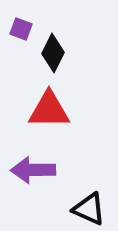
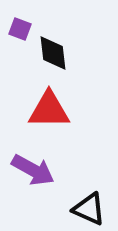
purple square: moved 1 px left
black diamond: rotated 33 degrees counterclockwise
purple arrow: rotated 150 degrees counterclockwise
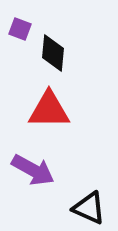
black diamond: rotated 12 degrees clockwise
black triangle: moved 1 px up
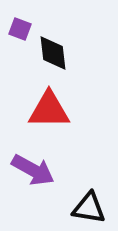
black diamond: rotated 12 degrees counterclockwise
black triangle: rotated 15 degrees counterclockwise
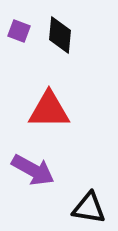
purple square: moved 1 px left, 2 px down
black diamond: moved 7 px right, 18 px up; rotated 12 degrees clockwise
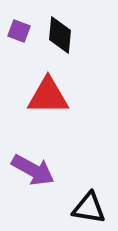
red triangle: moved 1 px left, 14 px up
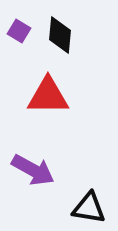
purple square: rotated 10 degrees clockwise
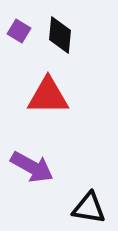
purple arrow: moved 1 px left, 3 px up
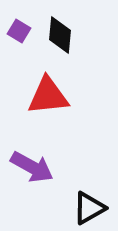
red triangle: rotated 6 degrees counterclockwise
black triangle: rotated 39 degrees counterclockwise
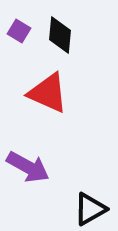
red triangle: moved 3 px up; rotated 30 degrees clockwise
purple arrow: moved 4 px left
black triangle: moved 1 px right, 1 px down
